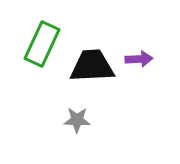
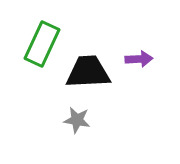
black trapezoid: moved 4 px left, 6 px down
gray star: rotated 8 degrees clockwise
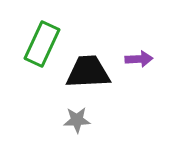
gray star: rotated 12 degrees counterclockwise
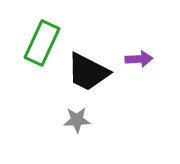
green rectangle: moved 1 px up
black trapezoid: rotated 150 degrees counterclockwise
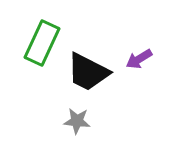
purple arrow: rotated 152 degrees clockwise
gray star: moved 1 px down; rotated 8 degrees clockwise
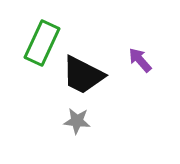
purple arrow: moved 1 px right, 1 px down; rotated 80 degrees clockwise
black trapezoid: moved 5 px left, 3 px down
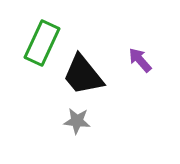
black trapezoid: rotated 24 degrees clockwise
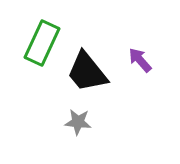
black trapezoid: moved 4 px right, 3 px up
gray star: moved 1 px right, 1 px down
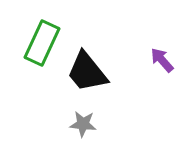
purple arrow: moved 22 px right
gray star: moved 5 px right, 2 px down
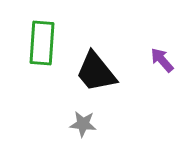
green rectangle: rotated 21 degrees counterclockwise
black trapezoid: moved 9 px right
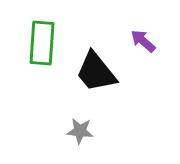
purple arrow: moved 19 px left, 19 px up; rotated 8 degrees counterclockwise
gray star: moved 3 px left, 7 px down
